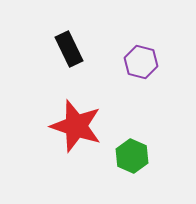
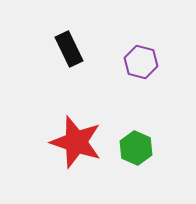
red star: moved 16 px down
green hexagon: moved 4 px right, 8 px up
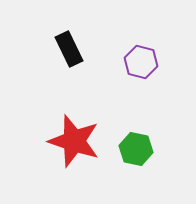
red star: moved 2 px left, 1 px up
green hexagon: moved 1 px down; rotated 12 degrees counterclockwise
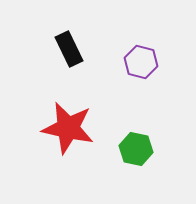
red star: moved 6 px left, 13 px up; rotated 6 degrees counterclockwise
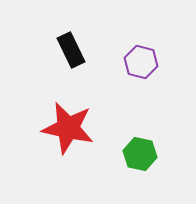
black rectangle: moved 2 px right, 1 px down
green hexagon: moved 4 px right, 5 px down
